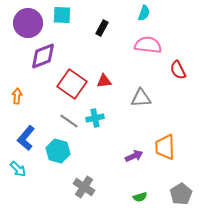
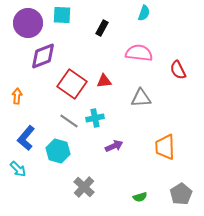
pink semicircle: moved 9 px left, 8 px down
purple arrow: moved 20 px left, 10 px up
gray cross: rotated 10 degrees clockwise
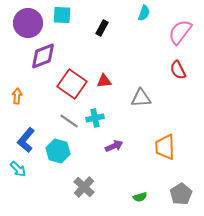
pink semicircle: moved 41 px right, 21 px up; rotated 60 degrees counterclockwise
blue L-shape: moved 2 px down
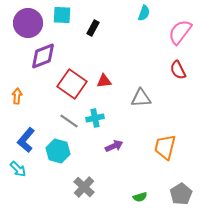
black rectangle: moved 9 px left
orange trapezoid: rotated 16 degrees clockwise
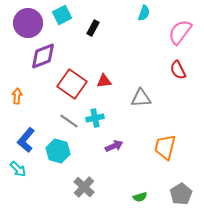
cyan square: rotated 30 degrees counterclockwise
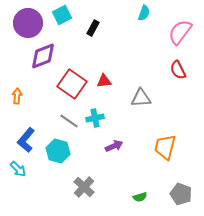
gray pentagon: rotated 20 degrees counterclockwise
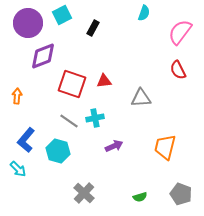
red square: rotated 16 degrees counterclockwise
gray cross: moved 6 px down
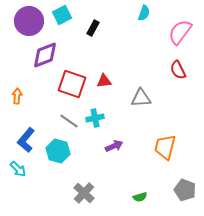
purple circle: moved 1 px right, 2 px up
purple diamond: moved 2 px right, 1 px up
gray pentagon: moved 4 px right, 4 px up
